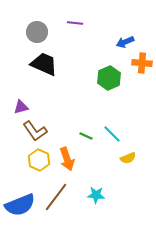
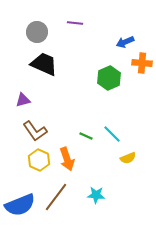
purple triangle: moved 2 px right, 7 px up
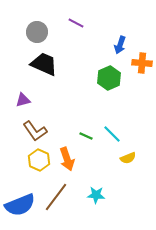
purple line: moved 1 px right; rotated 21 degrees clockwise
blue arrow: moved 5 px left, 3 px down; rotated 48 degrees counterclockwise
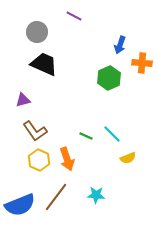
purple line: moved 2 px left, 7 px up
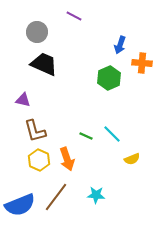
purple triangle: rotated 28 degrees clockwise
brown L-shape: rotated 20 degrees clockwise
yellow semicircle: moved 4 px right, 1 px down
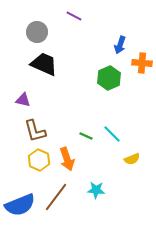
cyan star: moved 5 px up
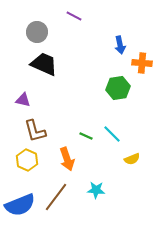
blue arrow: rotated 30 degrees counterclockwise
green hexagon: moved 9 px right, 10 px down; rotated 15 degrees clockwise
yellow hexagon: moved 12 px left
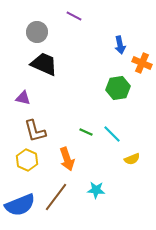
orange cross: rotated 18 degrees clockwise
purple triangle: moved 2 px up
green line: moved 4 px up
